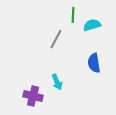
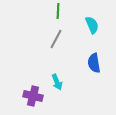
green line: moved 15 px left, 4 px up
cyan semicircle: rotated 84 degrees clockwise
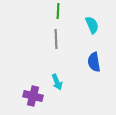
gray line: rotated 30 degrees counterclockwise
blue semicircle: moved 1 px up
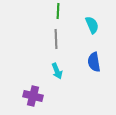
cyan arrow: moved 11 px up
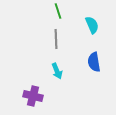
green line: rotated 21 degrees counterclockwise
